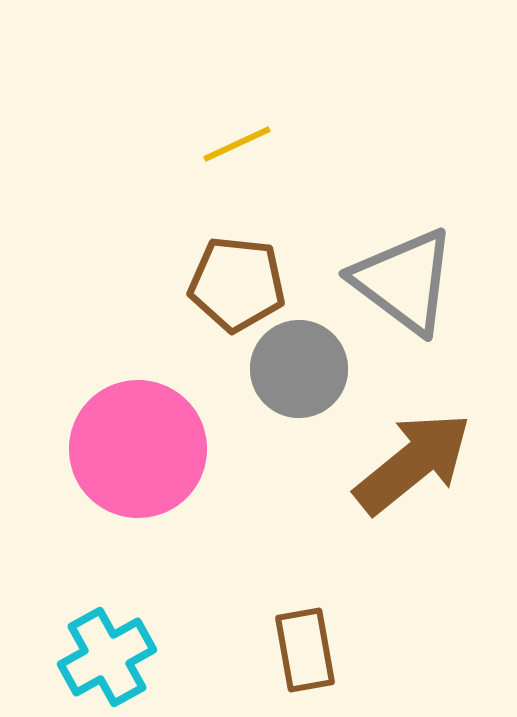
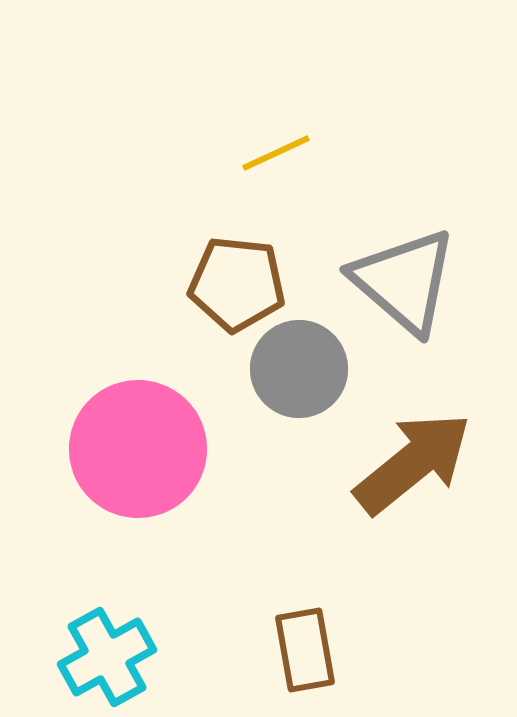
yellow line: moved 39 px right, 9 px down
gray triangle: rotated 4 degrees clockwise
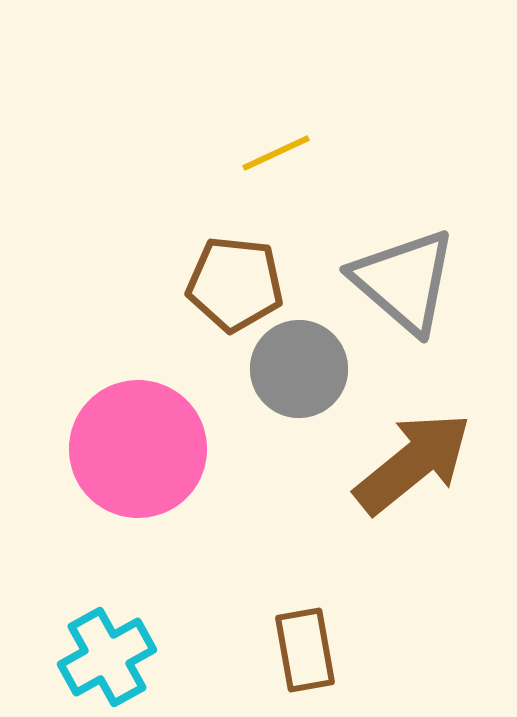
brown pentagon: moved 2 px left
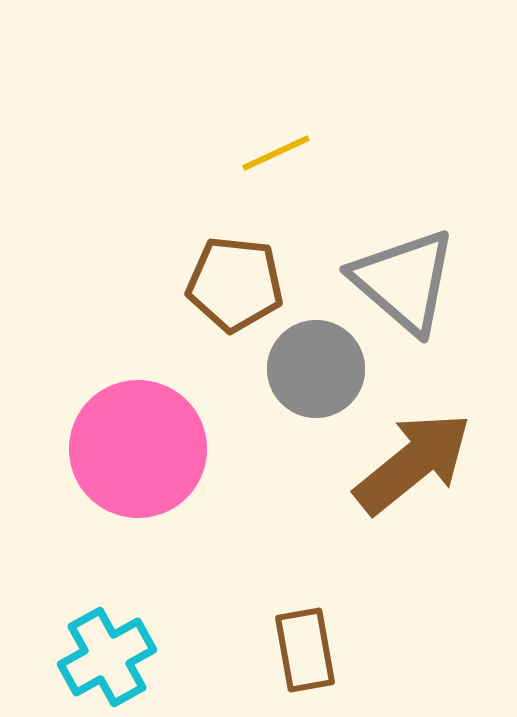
gray circle: moved 17 px right
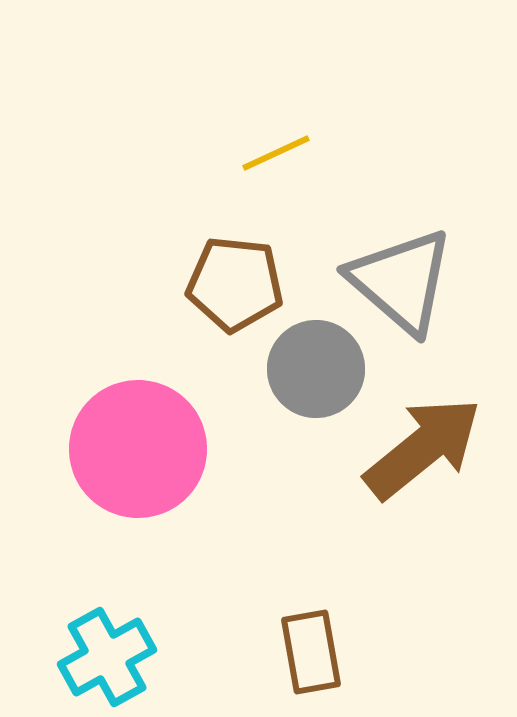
gray triangle: moved 3 px left
brown arrow: moved 10 px right, 15 px up
brown rectangle: moved 6 px right, 2 px down
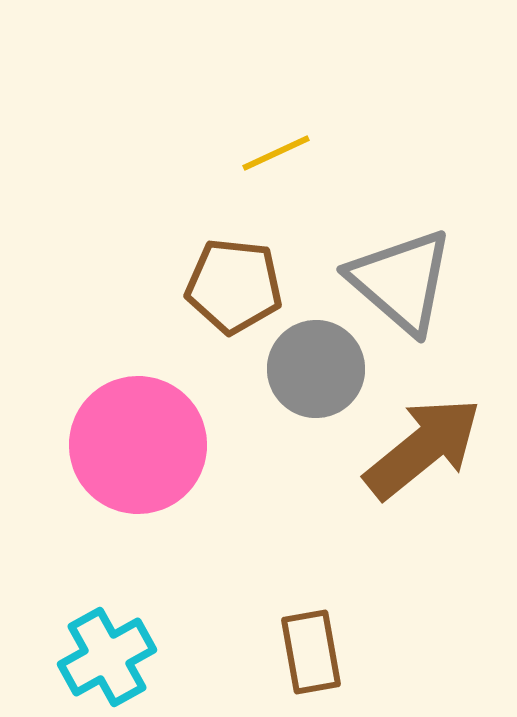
brown pentagon: moved 1 px left, 2 px down
pink circle: moved 4 px up
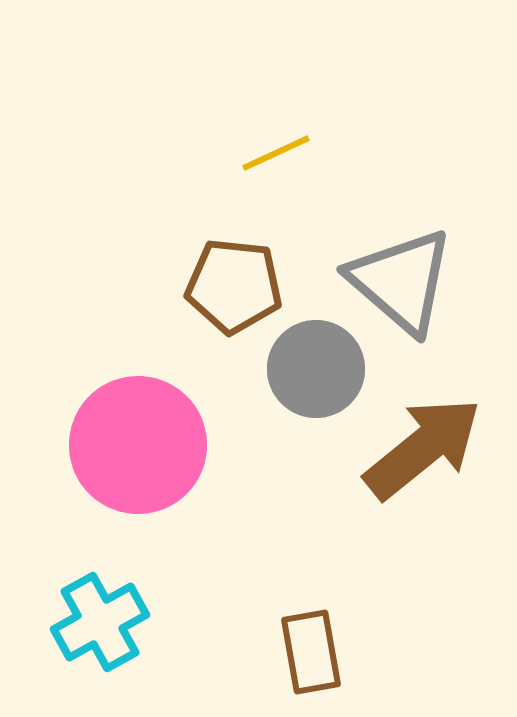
cyan cross: moved 7 px left, 35 px up
